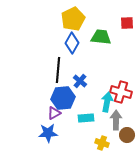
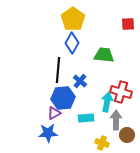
yellow pentagon: rotated 10 degrees counterclockwise
red square: moved 1 px right, 1 px down
green trapezoid: moved 3 px right, 18 px down
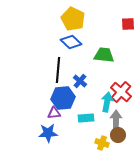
yellow pentagon: rotated 10 degrees counterclockwise
blue diamond: moved 1 px left, 1 px up; rotated 75 degrees counterclockwise
red cross: rotated 25 degrees clockwise
purple triangle: rotated 24 degrees clockwise
brown circle: moved 9 px left
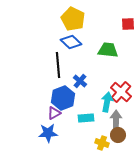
green trapezoid: moved 4 px right, 5 px up
black line: moved 5 px up; rotated 10 degrees counterclockwise
blue hexagon: rotated 15 degrees counterclockwise
purple triangle: rotated 24 degrees counterclockwise
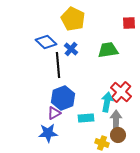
red square: moved 1 px right, 1 px up
blue diamond: moved 25 px left
green trapezoid: rotated 15 degrees counterclockwise
blue cross: moved 9 px left, 32 px up
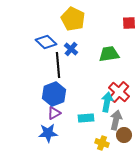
green trapezoid: moved 1 px right, 4 px down
red cross: moved 2 px left
blue hexagon: moved 9 px left, 4 px up
gray arrow: rotated 12 degrees clockwise
brown circle: moved 6 px right
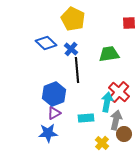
blue diamond: moved 1 px down
black line: moved 19 px right, 5 px down
brown circle: moved 1 px up
yellow cross: rotated 24 degrees clockwise
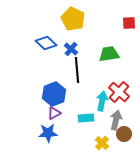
cyan arrow: moved 5 px left, 1 px up
